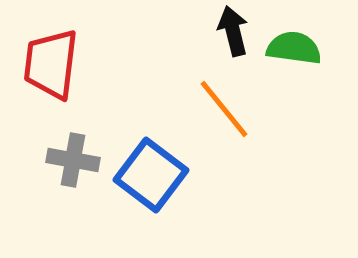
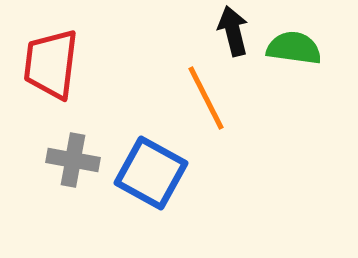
orange line: moved 18 px left, 11 px up; rotated 12 degrees clockwise
blue square: moved 2 px up; rotated 8 degrees counterclockwise
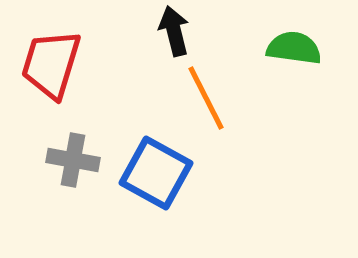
black arrow: moved 59 px left
red trapezoid: rotated 10 degrees clockwise
blue square: moved 5 px right
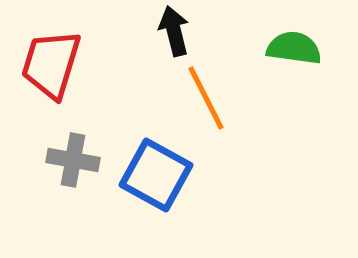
blue square: moved 2 px down
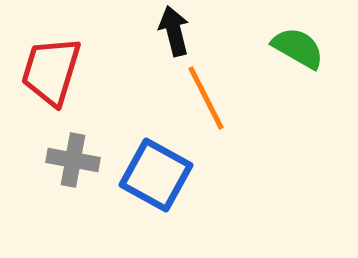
green semicircle: moved 4 px right; rotated 22 degrees clockwise
red trapezoid: moved 7 px down
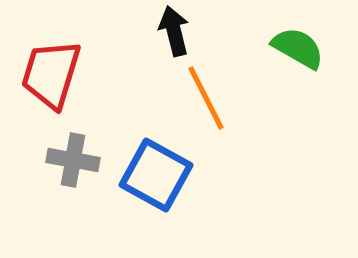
red trapezoid: moved 3 px down
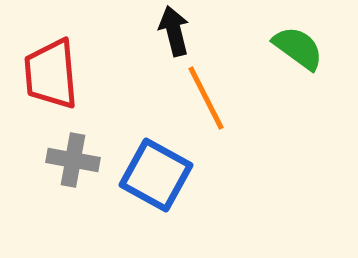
green semicircle: rotated 6 degrees clockwise
red trapezoid: rotated 22 degrees counterclockwise
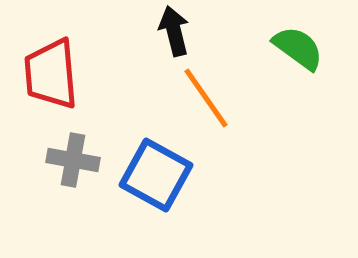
orange line: rotated 8 degrees counterclockwise
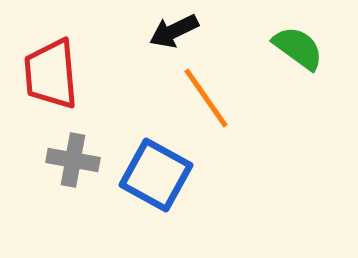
black arrow: rotated 102 degrees counterclockwise
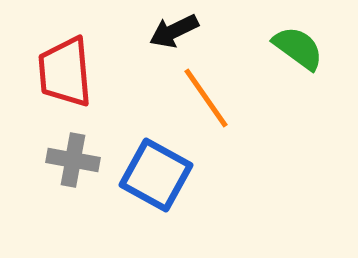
red trapezoid: moved 14 px right, 2 px up
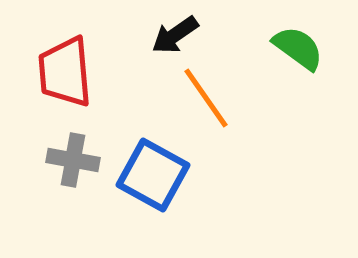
black arrow: moved 1 px right, 4 px down; rotated 9 degrees counterclockwise
blue square: moved 3 px left
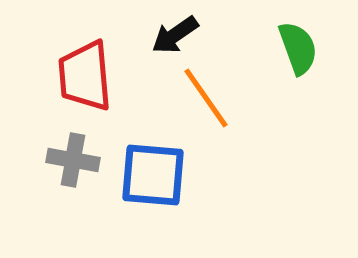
green semicircle: rotated 34 degrees clockwise
red trapezoid: moved 20 px right, 4 px down
blue square: rotated 24 degrees counterclockwise
